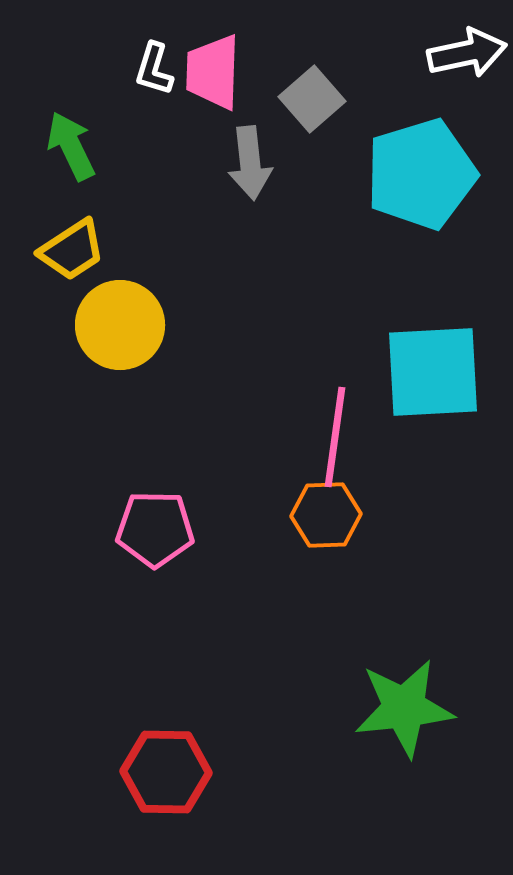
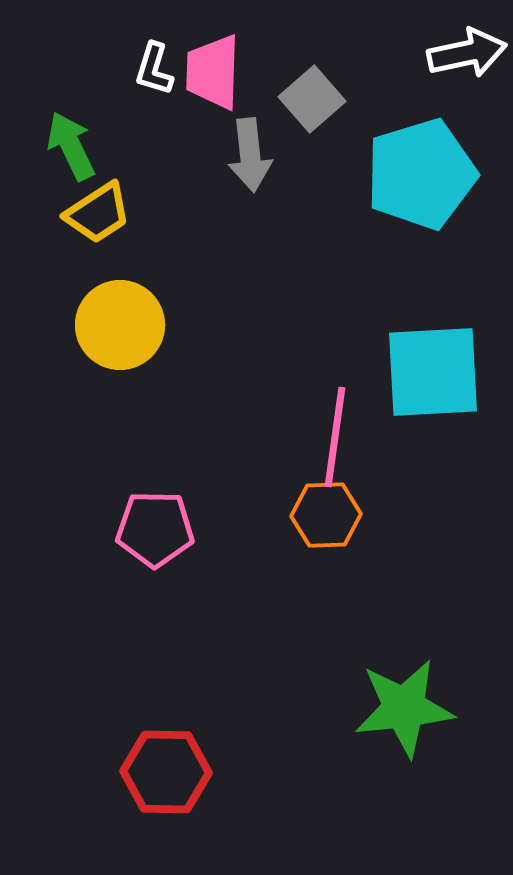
gray arrow: moved 8 px up
yellow trapezoid: moved 26 px right, 37 px up
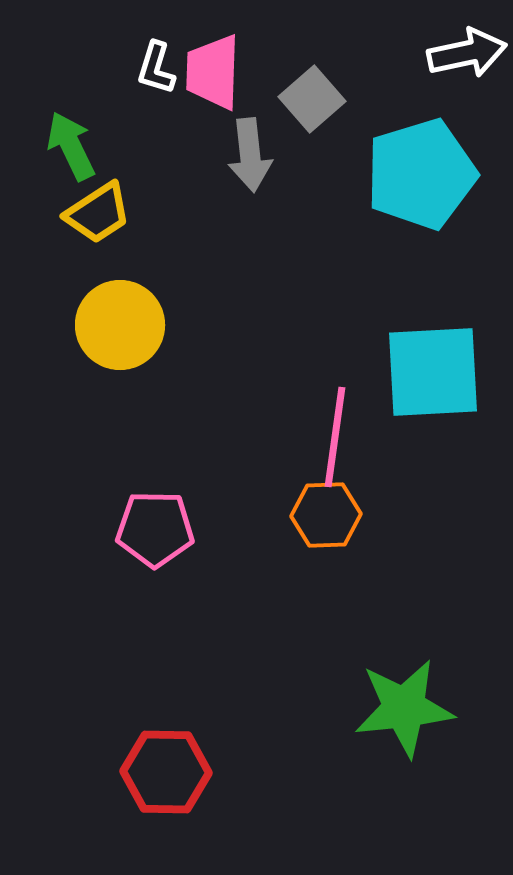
white L-shape: moved 2 px right, 1 px up
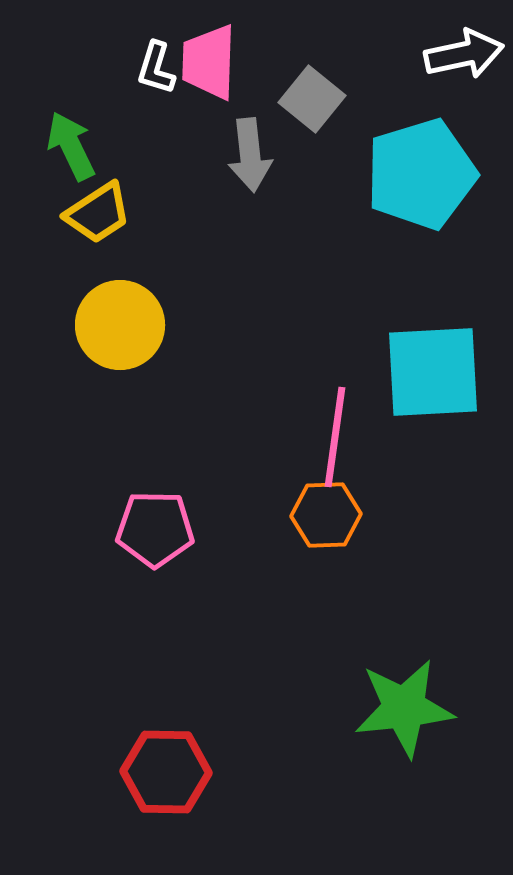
white arrow: moved 3 px left, 1 px down
pink trapezoid: moved 4 px left, 10 px up
gray square: rotated 10 degrees counterclockwise
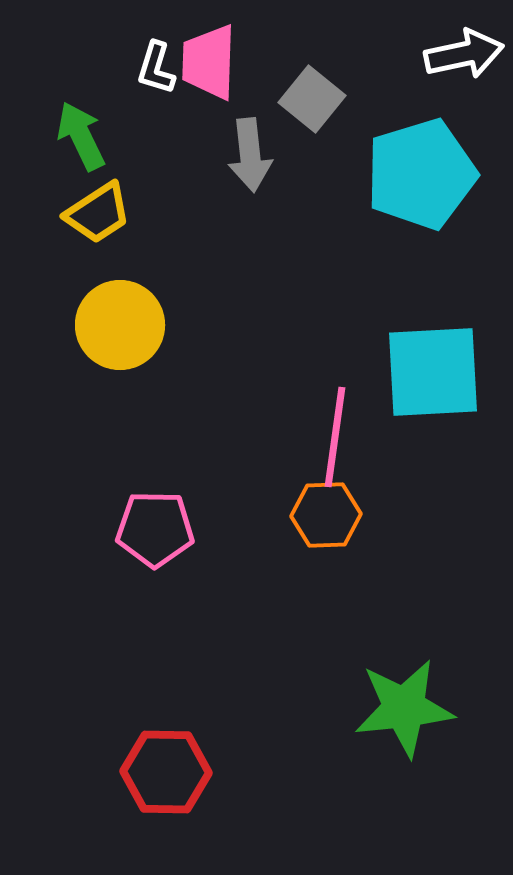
green arrow: moved 10 px right, 10 px up
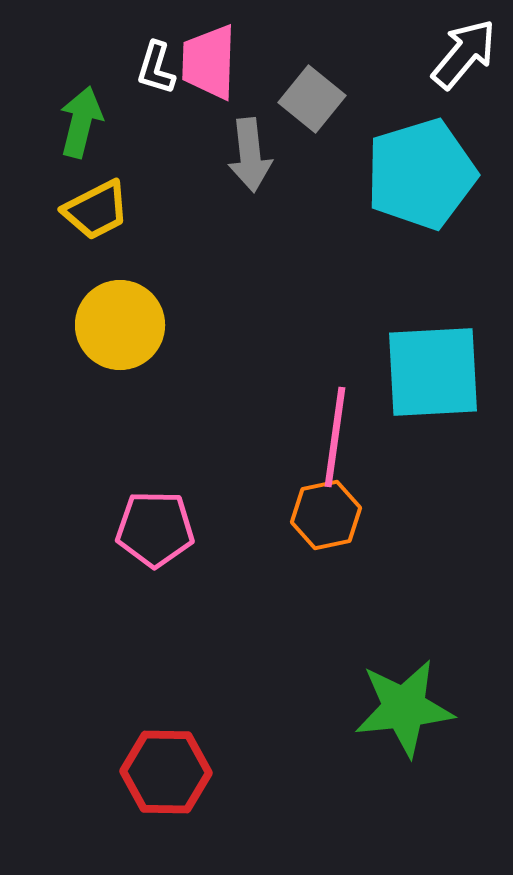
white arrow: rotated 38 degrees counterclockwise
green arrow: moved 14 px up; rotated 40 degrees clockwise
yellow trapezoid: moved 2 px left, 3 px up; rotated 6 degrees clockwise
orange hexagon: rotated 10 degrees counterclockwise
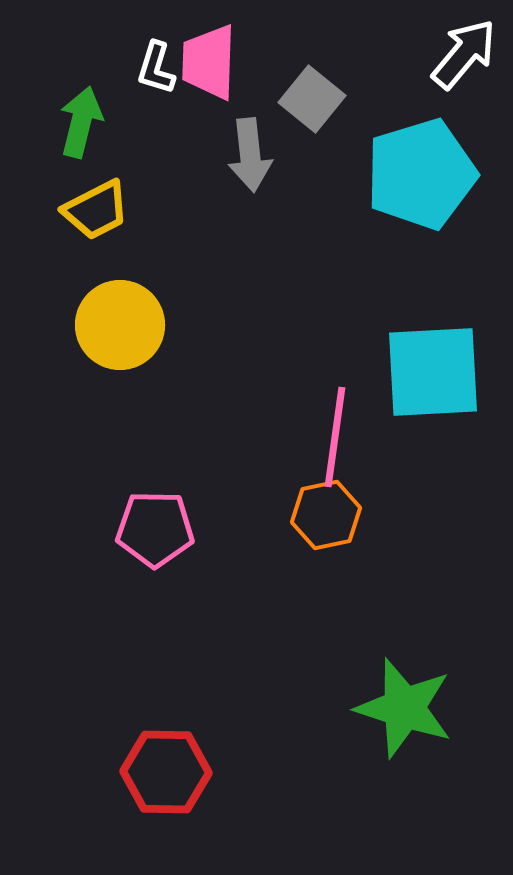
green star: rotated 24 degrees clockwise
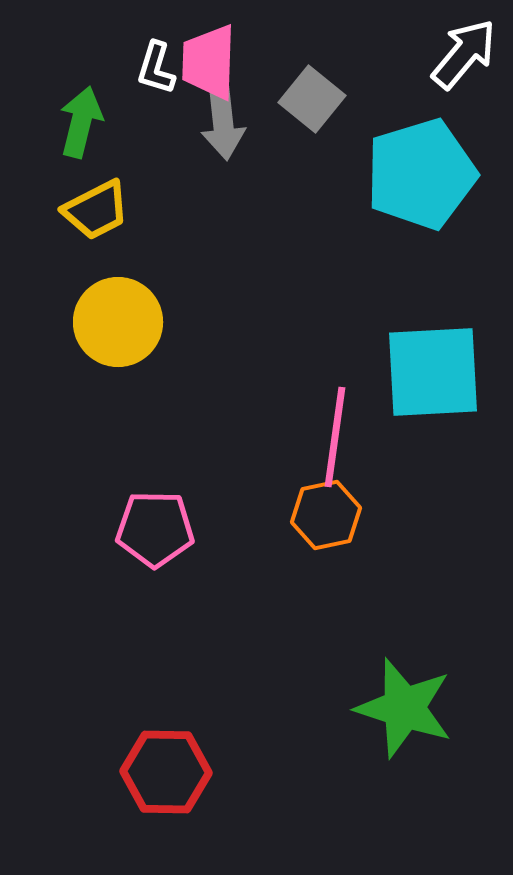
gray arrow: moved 27 px left, 32 px up
yellow circle: moved 2 px left, 3 px up
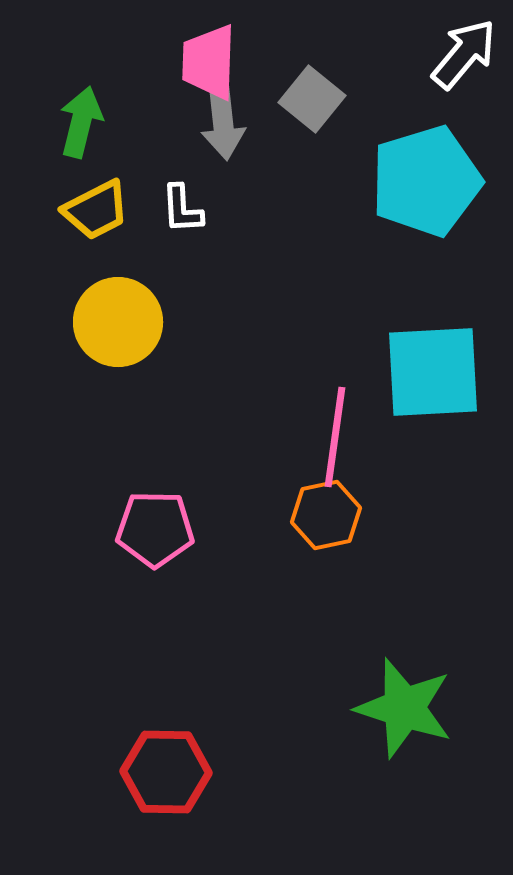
white L-shape: moved 26 px right, 141 px down; rotated 20 degrees counterclockwise
cyan pentagon: moved 5 px right, 7 px down
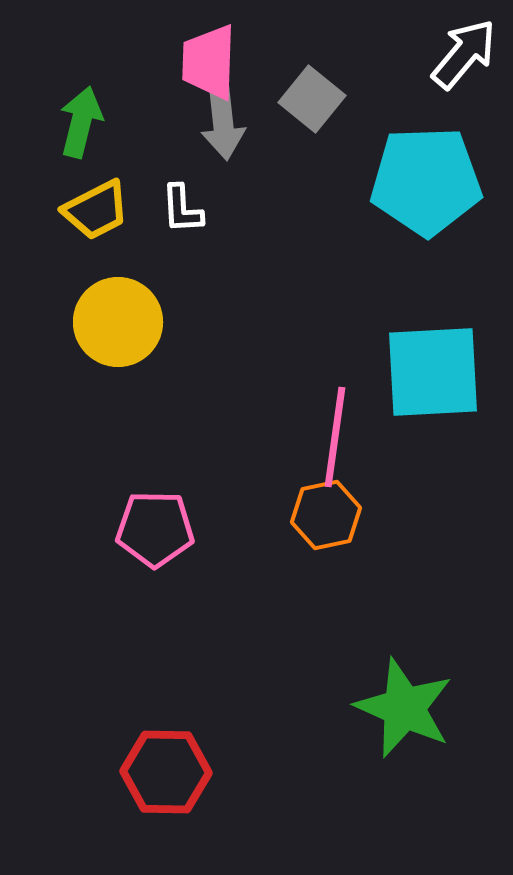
cyan pentagon: rotated 15 degrees clockwise
green star: rotated 6 degrees clockwise
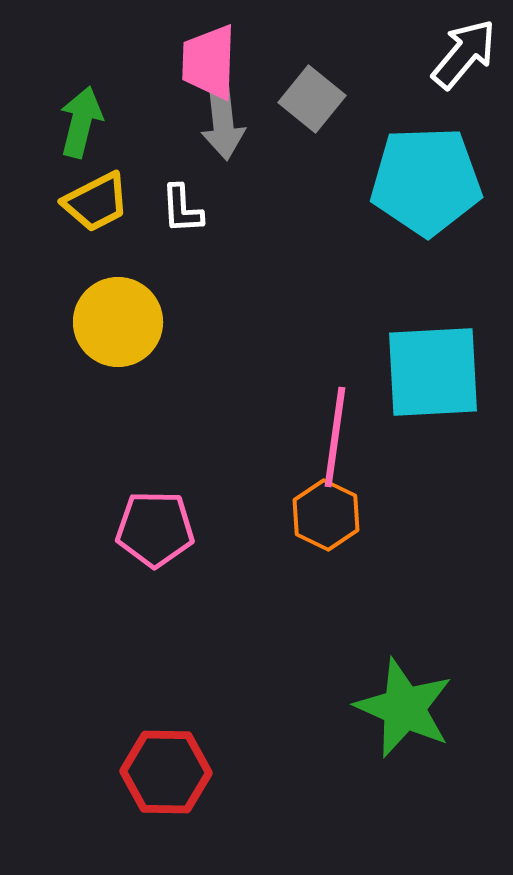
yellow trapezoid: moved 8 px up
orange hexagon: rotated 22 degrees counterclockwise
